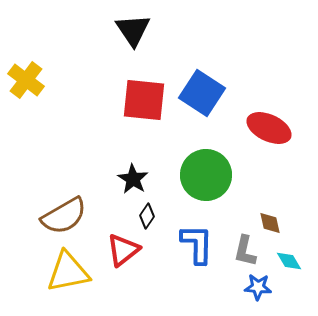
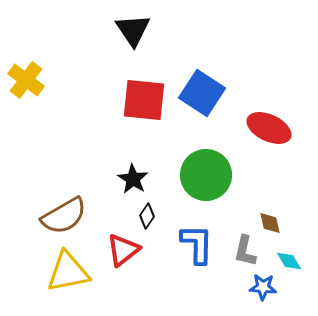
blue star: moved 5 px right
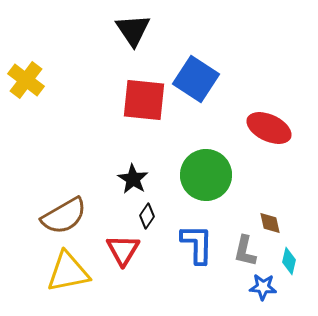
blue square: moved 6 px left, 14 px up
red triangle: rotated 21 degrees counterclockwise
cyan diamond: rotated 44 degrees clockwise
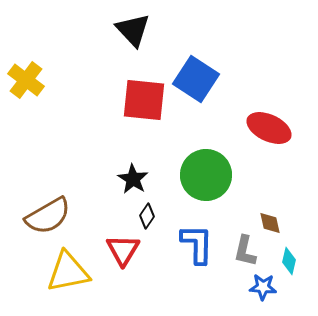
black triangle: rotated 9 degrees counterclockwise
brown semicircle: moved 16 px left
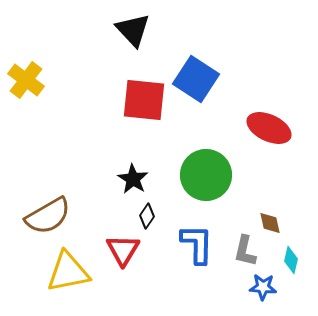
cyan diamond: moved 2 px right, 1 px up
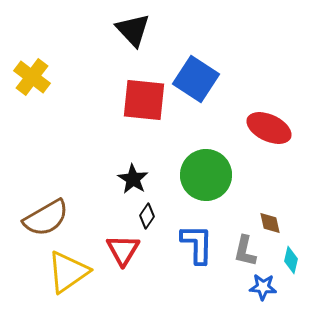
yellow cross: moved 6 px right, 3 px up
brown semicircle: moved 2 px left, 2 px down
yellow triangle: rotated 24 degrees counterclockwise
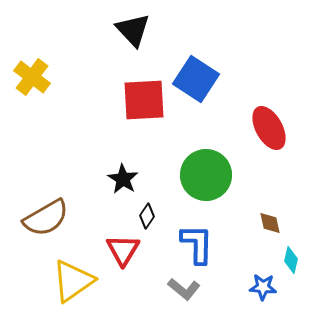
red square: rotated 9 degrees counterclockwise
red ellipse: rotated 36 degrees clockwise
black star: moved 10 px left
gray L-shape: moved 61 px left, 38 px down; rotated 64 degrees counterclockwise
yellow triangle: moved 5 px right, 9 px down
